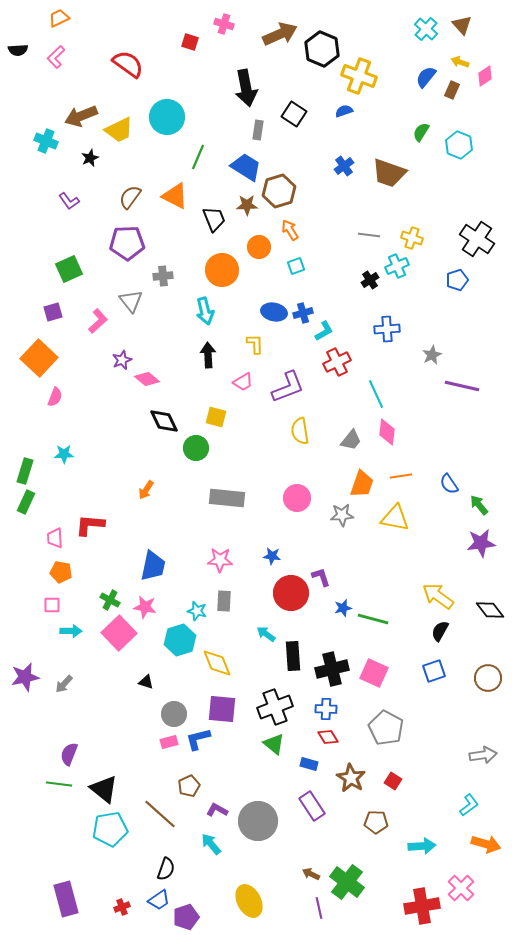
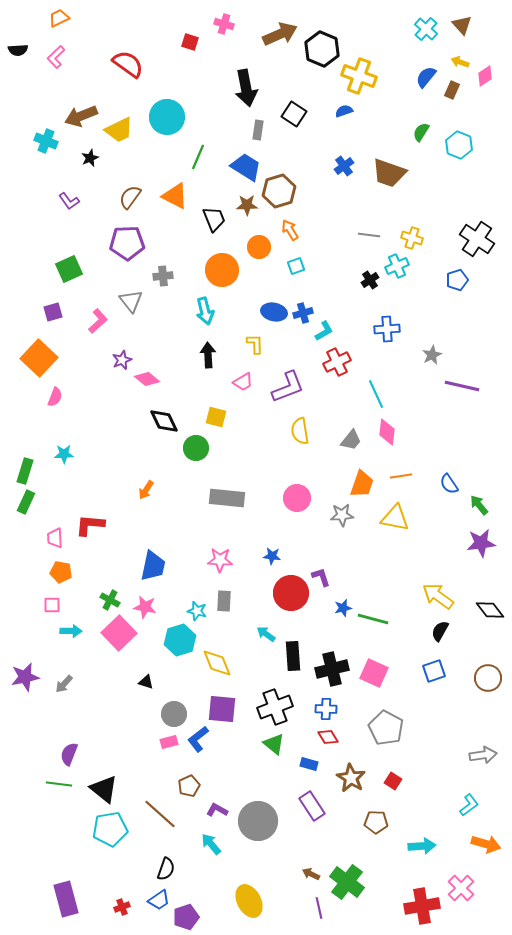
blue L-shape at (198, 739): rotated 24 degrees counterclockwise
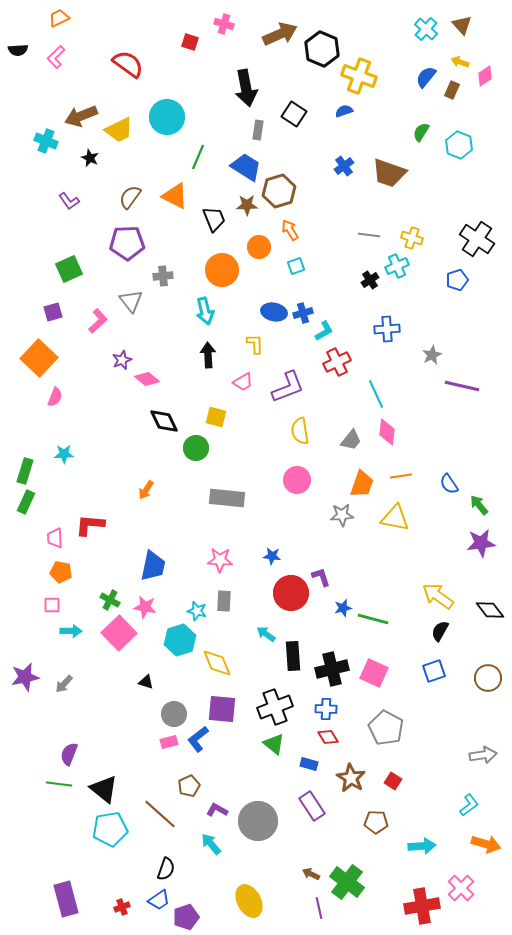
black star at (90, 158): rotated 24 degrees counterclockwise
pink circle at (297, 498): moved 18 px up
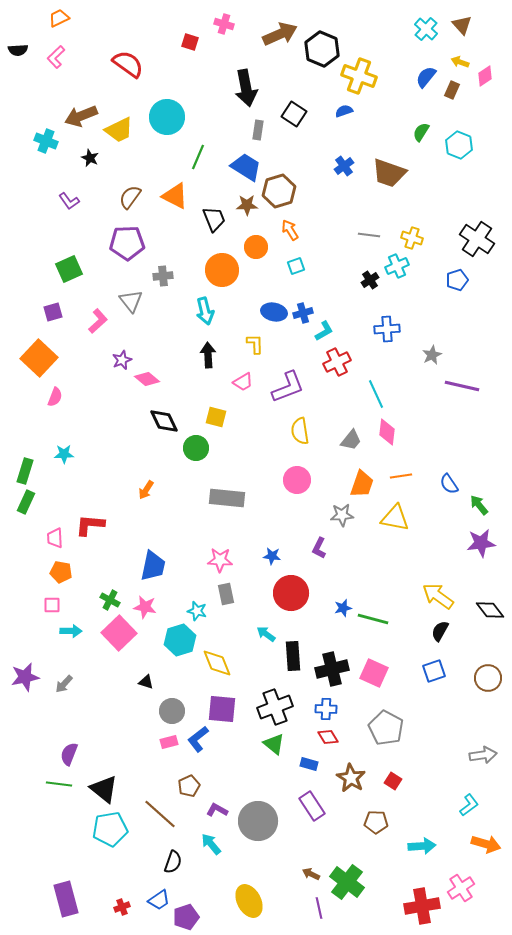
orange circle at (259, 247): moved 3 px left
purple L-shape at (321, 577): moved 2 px left, 29 px up; rotated 135 degrees counterclockwise
gray rectangle at (224, 601): moved 2 px right, 7 px up; rotated 15 degrees counterclockwise
gray circle at (174, 714): moved 2 px left, 3 px up
black semicircle at (166, 869): moved 7 px right, 7 px up
pink cross at (461, 888): rotated 12 degrees clockwise
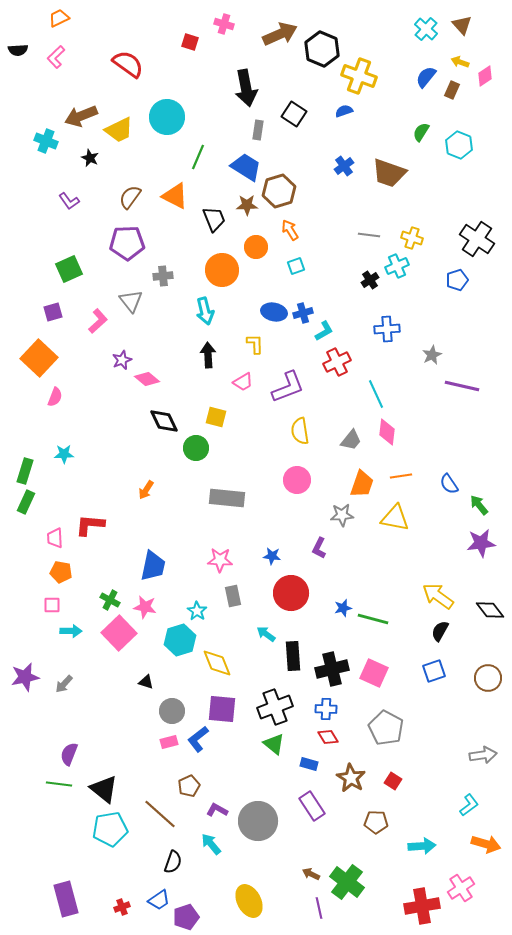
gray rectangle at (226, 594): moved 7 px right, 2 px down
cyan star at (197, 611): rotated 18 degrees clockwise
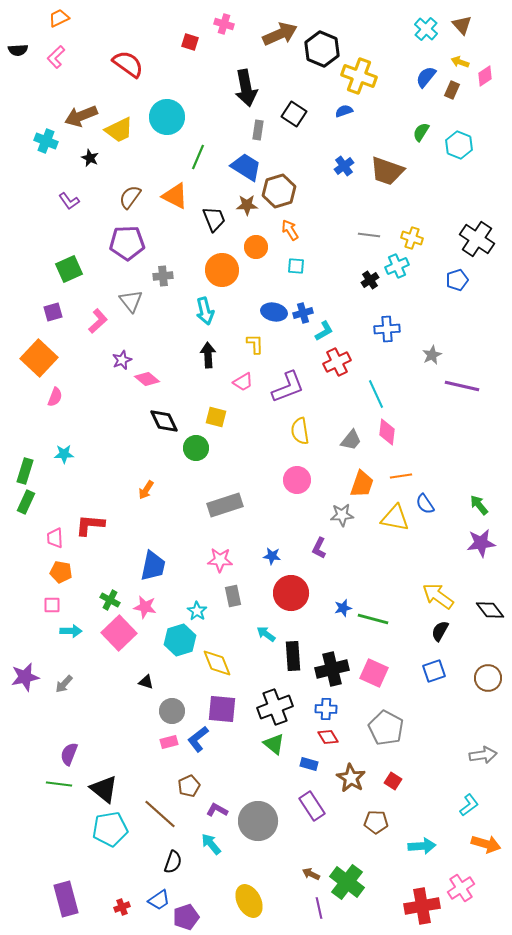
brown trapezoid at (389, 173): moved 2 px left, 2 px up
cyan square at (296, 266): rotated 24 degrees clockwise
blue semicircle at (449, 484): moved 24 px left, 20 px down
gray rectangle at (227, 498): moved 2 px left, 7 px down; rotated 24 degrees counterclockwise
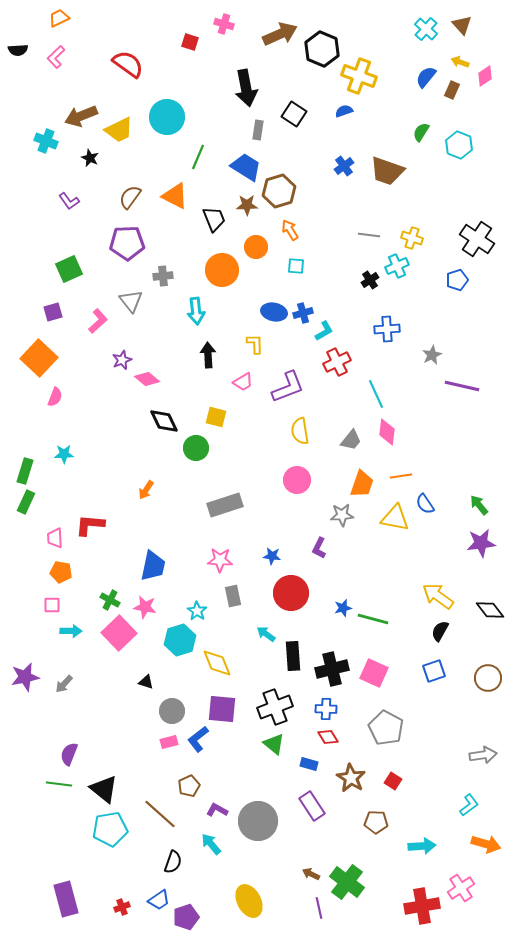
cyan arrow at (205, 311): moved 9 px left; rotated 8 degrees clockwise
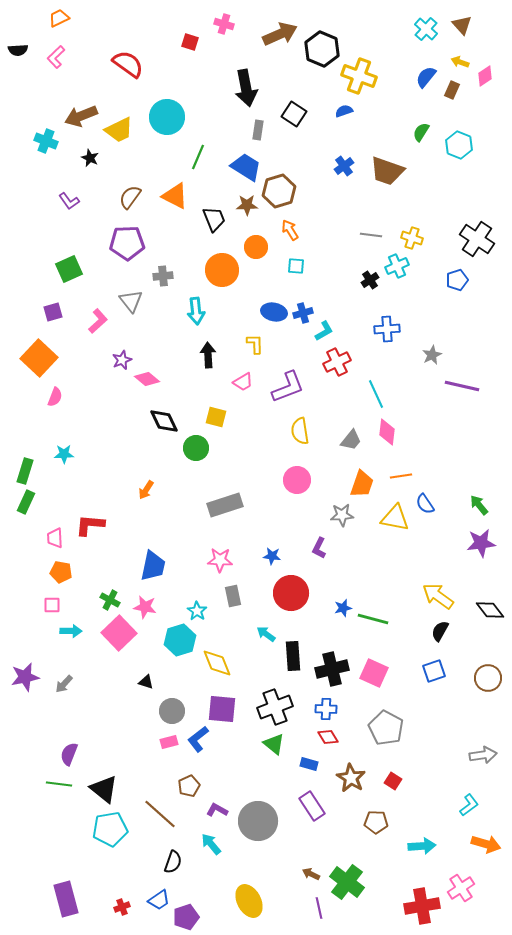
gray line at (369, 235): moved 2 px right
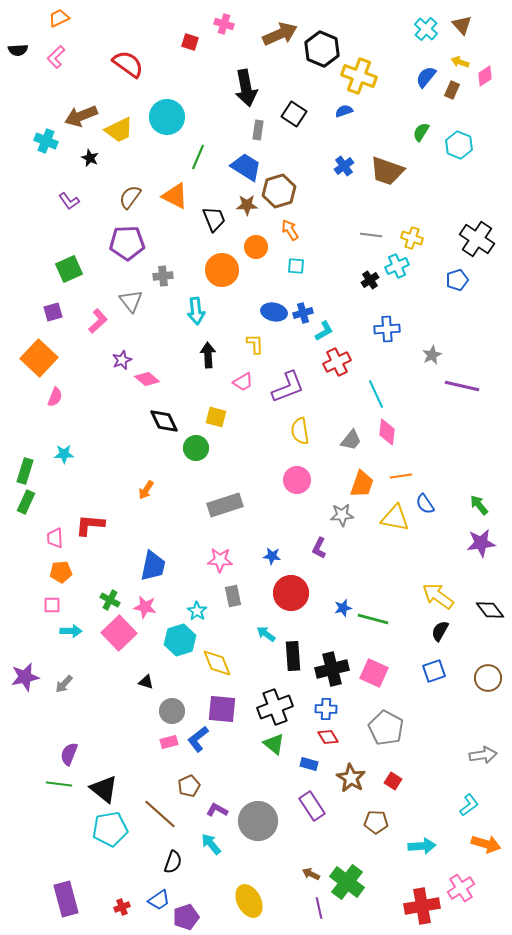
orange pentagon at (61, 572): rotated 15 degrees counterclockwise
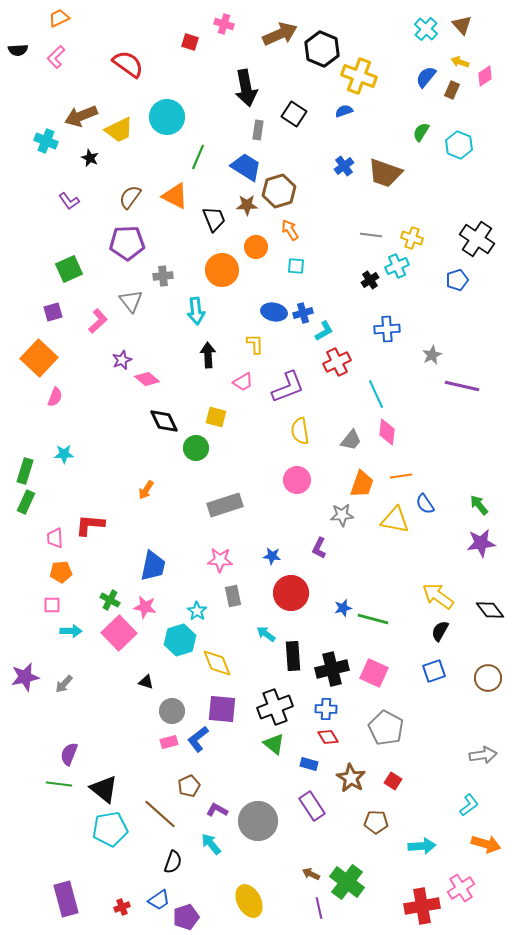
brown trapezoid at (387, 171): moved 2 px left, 2 px down
yellow triangle at (395, 518): moved 2 px down
